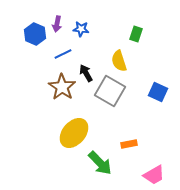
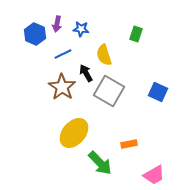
yellow semicircle: moved 15 px left, 6 px up
gray square: moved 1 px left
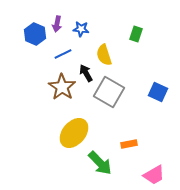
gray square: moved 1 px down
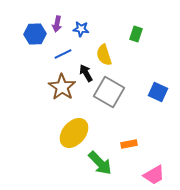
blue hexagon: rotated 25 degrees counterclockwise
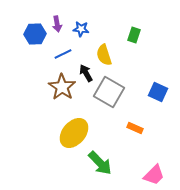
purple arrow: rotated 21 degrees counterclockwise
green rectangle: moved 2 px left, 1 px down
orange rectangle: moved 6 px right, 16 px up; rotated 35 degrees clockwise
pink trapezoid: rotated 15 degrees counterclockwise
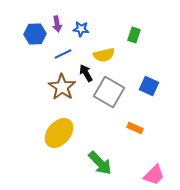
yellow semicircle: rotated 85 degrees counterclockwise
blue square: moved 9 px left, 6 px up
yellow ellipse: moved 15 px left
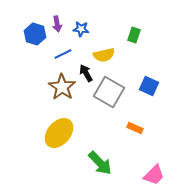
blue hexagon: rotated 20 degrees clockwise
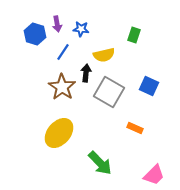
blue line: moved 2 px up; rotated 30 degrees counterclockwise
black arrow: rotated 36 degrees clockwise
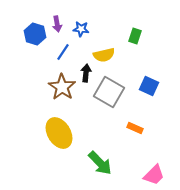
green rectangle: moved 1 px right, 1 px down
yellow ellipse: rotated 72 degrees counterclockwise
